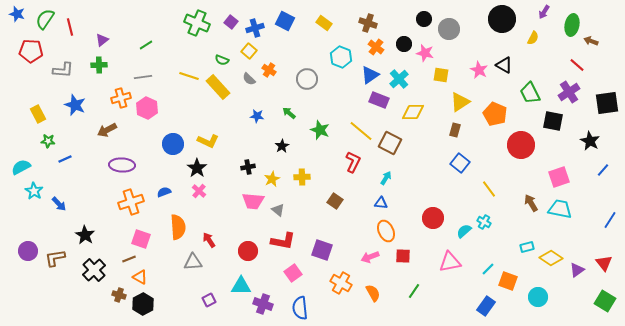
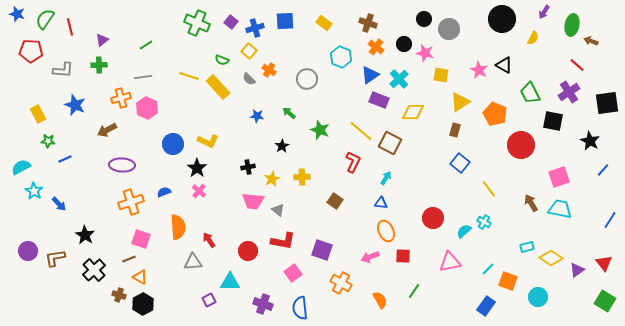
blue square at (285, 21): rotated 30 degrees counterclockwise
cyan triangle at (241, 286): moved 11 px left, 4 px up
orange semicircle at (373, 293): moved 7 px right, 7 px down
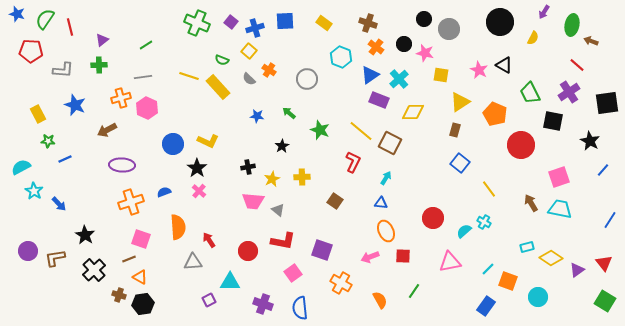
black circle at (502, 19): moved 2 px left, 3 px down
black hexagon at (143, 304): rotated 20 degrees clockwise
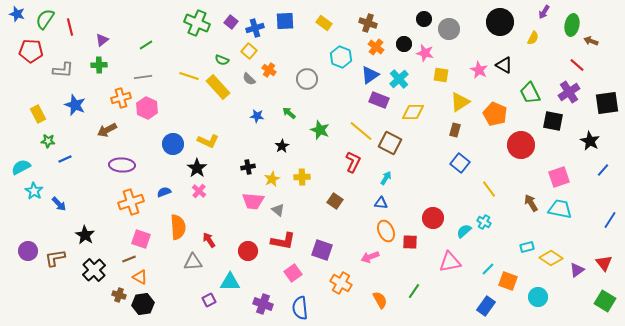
red square at (403, 256): moved 7 px right, 14 px up
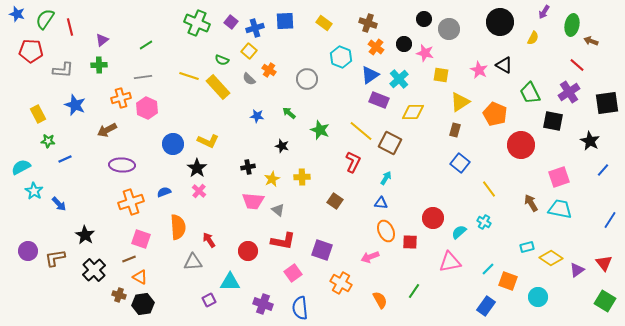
black star at (282, 146): rotated 24 degrees counterclockwise
cyan semicircle at (464, 231): moved 5 px left, 1 px down
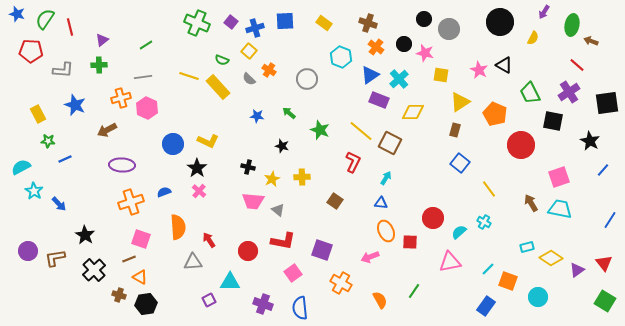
black cross at (248, 167): rotated 24 degrees clockwise
black hexagon at (143, 304): moved 3 px right
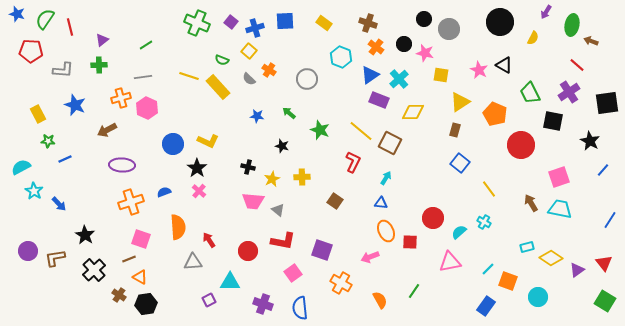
purple arrow at (544, 12): moved 2 px right
brown cross at (119, 295): rotated 16 degrees clockwise
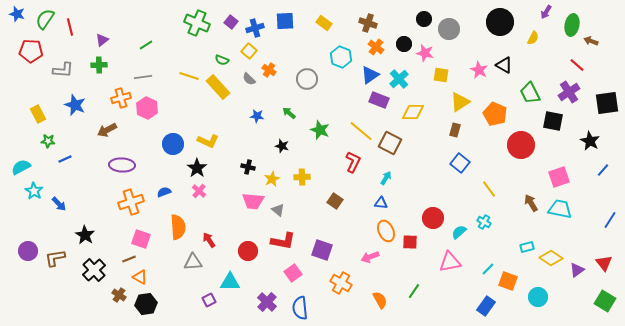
purple cross at (263, 304): moved 4 px right, 2 px up; rotated 24 degrees clockwise
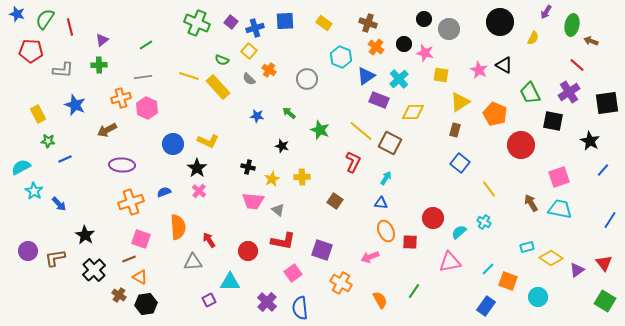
blue triangle at (370, 75): moved 4 px left, 1 px down
